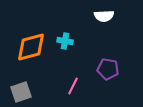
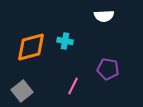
gray square: moved 1 px right, 1 px up; rotated 20 degrees counterclockwise
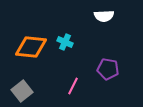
cyan cross: moved 1 px down; rotated 14 degrees clockwise
orange diamond: rotated 20 degrees clockwise
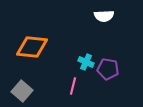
cyan cross: moved 21 px right, 20 px down
orange diamond: moved 1 px right
pink line: rotated 12 degrees counterclockwise
gray square: rotated 10 degrees counterclockwise
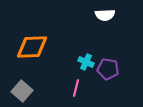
white semicircle: moved 1 px right, 1 px up
orange diamond: rotated 8 degrees counterclockwise
pink line: moved 3 px right, 2 px down
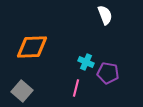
white semicircle: rotated 108 degrees counterclockwise
purple pentagon: moved 4 px down
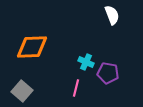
white semicircle: moved 7 px right
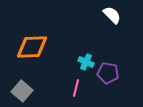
white semicircle: rotated 24 degrees counterclockwise
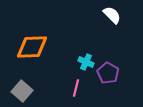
purple pentagon: rotated 20 degrees clockwise
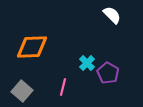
cyan cross: moved 1 px right, 1 px down; rotated 21 degrees clockwise
pink line: moved 13 px left, 1 px up
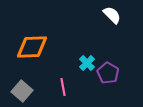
pink line: rotated 24 degrees counterclockwise
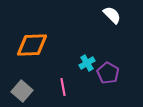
orange diamond: moved 2 px up
cyan cross: rotated 14 degrees clockwise
